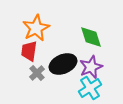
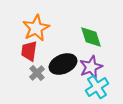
cyan cross: moved 7 px right, 1 px up
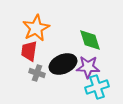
green diamond: moved 1 px left, 3 px down
purple star: moved 3 px left; rotated 25 degrees clockwise
gray cross: rotated 28 degrees counterclockwise
cyan cross: rotated 15 degrees clockwise
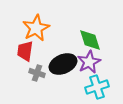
red trapezoid: moved 4 px left
purple star: moved 1 px right, 5 px up; rotated 30 degrees counterclockwise
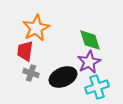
black ellipse: moved 13 px down
gray cross: moved 6 px left
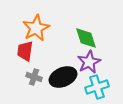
green diamond: moved 4 px left, 2 px up
gray cross: moved 3 px right, 4 px down
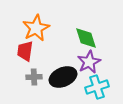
gray cross: rotated 21 degrees counterclockwise
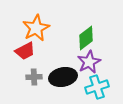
green diamond: rotated 70 degrees clockwise
red trapezoid: rotated 125 degrees counterclockwise
black ellipse: rotated 12 degrees clockwise
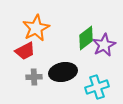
purple star: moved 15 px right, 17 px up
black ellipse: moved 5 px up
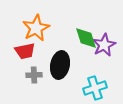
green diamond: rotated 70 degrees counterclockwise
red trapezoid: rotated 15 degrees clockwise
black ellipse: moved 3 px left, 7 px up; rotated 68 degrees counterclockwise
gray cross: moved 2 px up
cyan cross: moved 2 px left, 1 px down
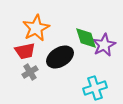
black ellipse: moved 8 px up; rotated 48 degrees clockwise
gray cross: moved 4 px left, 3 px up; rotated 28 degrees counterclockwise
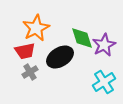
green diamond: moved 4 px left
cyan cross: moved 9 px right, 6 px up; rotated 15 degrees counterclockwise
